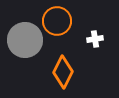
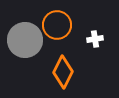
orange circle: moved 4 px down
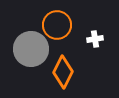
gray circle: moved 6 px right, 9 px down
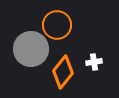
white cross: moved 1 px left, 23 px down
orange diamond: rotated 12 degrees clockwise
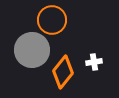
orange circle: moved 5 px left, 5 px up
gray circle: moved 1 px right, 1 px down
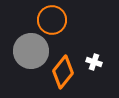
gray circle: moved 1 px left, 1 px down
white cross: rotated 28 degrees clockwise
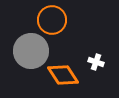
white cross: moved 2 px right
orange diamond: moved 3 px down; rotated 72 degrees counterclockwise
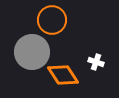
gray circle: moved 1 px right, 1 px down
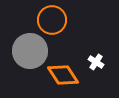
gray circle: moved 2 px left, 1 px up
white cross: rotated 14 degrees clockwise
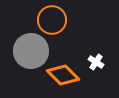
gray circle: moved 1 px right
orange diamond: rotated 12 degrees counterclockwise
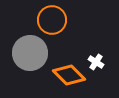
gray circle: moved 1 px left, 2 px down
orange diamond: moved 6 px right
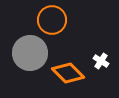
white cross: moved 5 px right, 1 px up
orange diamond: moved 1 px left, 2 px up
